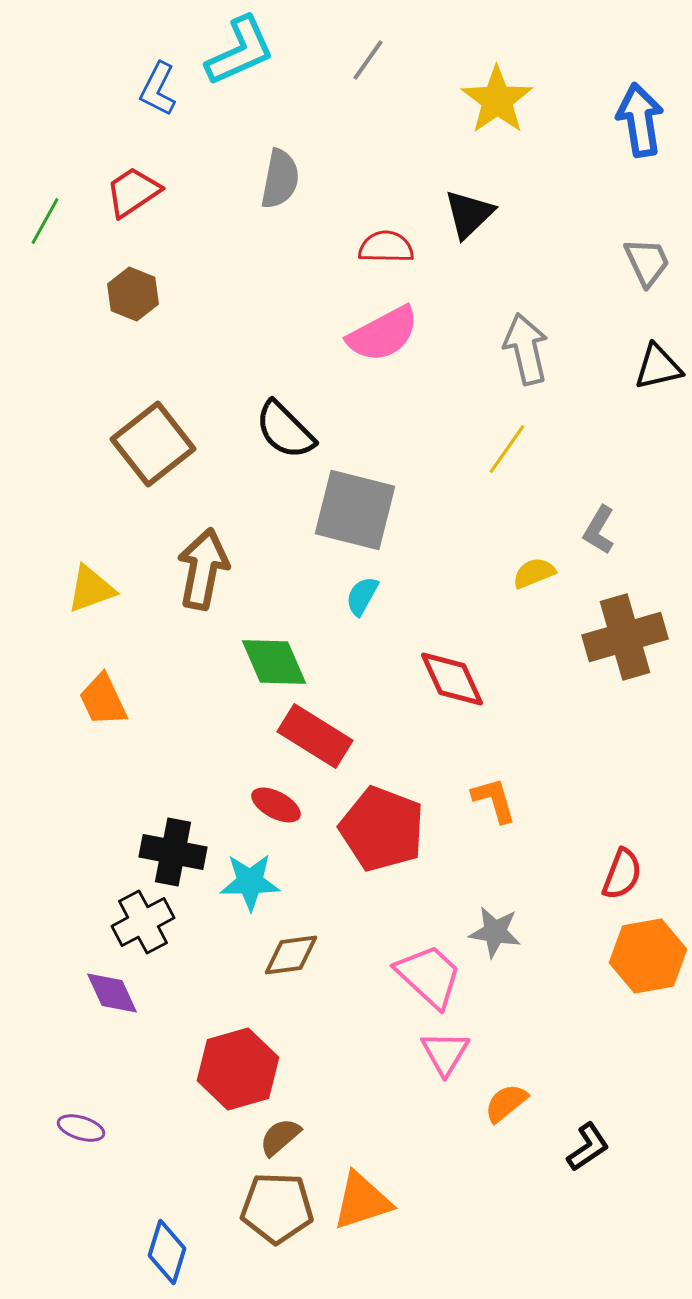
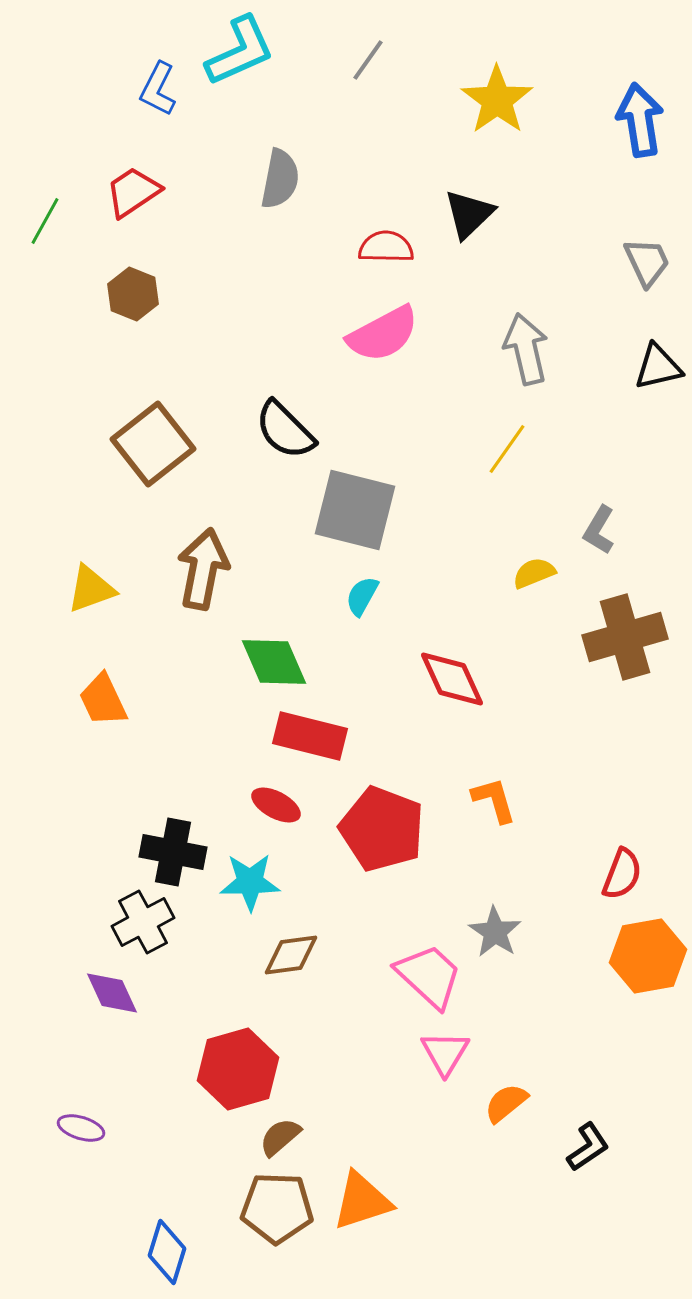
red rectangle at (315, 736): moved 5 px left; rotated 18 degrees counterclockwise
gray star at (495, 932): rotated 24 degrees clockwise
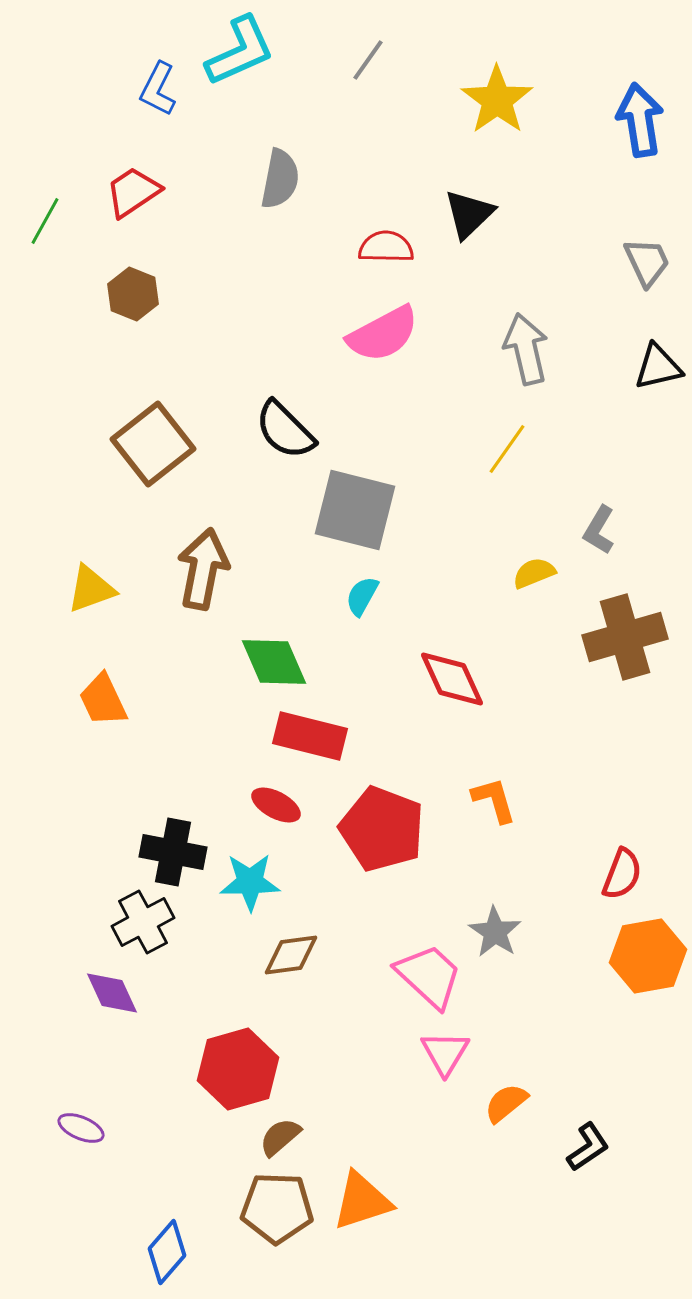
purple ellipse at (81, 1128): rotated 6 degrees clockwise
blue diamond at (167, 1252): rotated 24 degrees clockwise
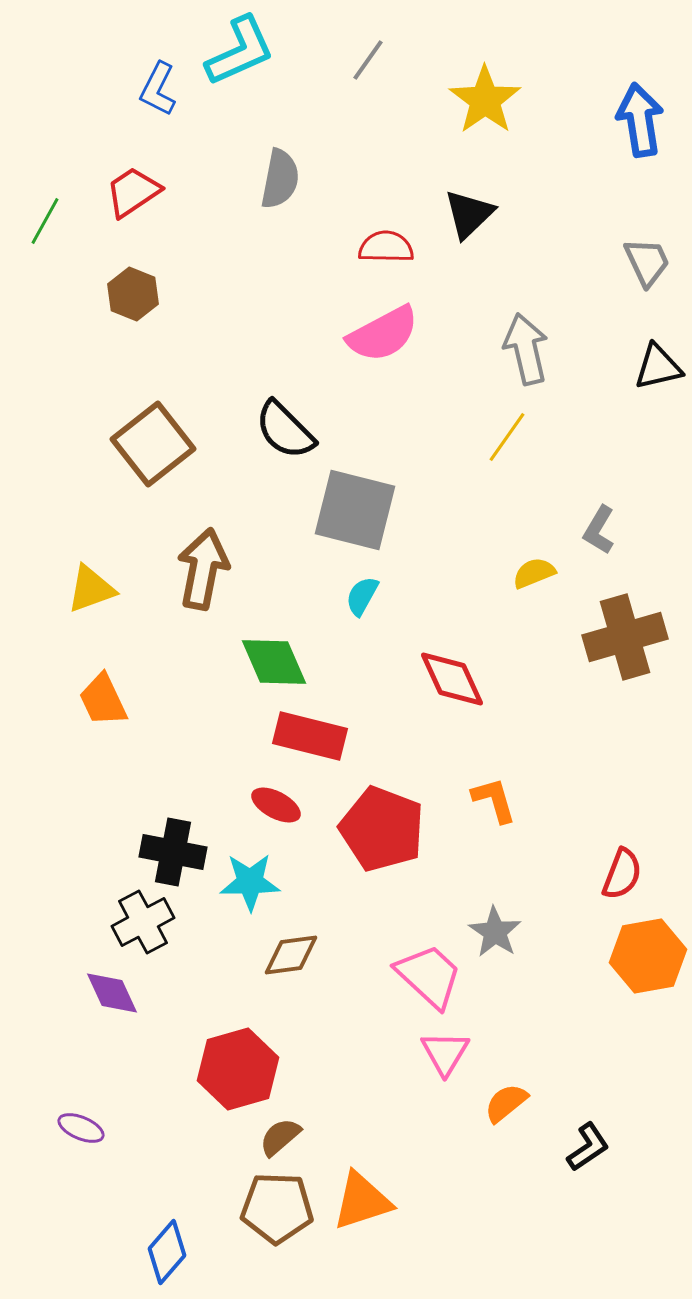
yellow star at (497, 100): moved 12 px left
yellow line at (507, 449): moved 12 px up
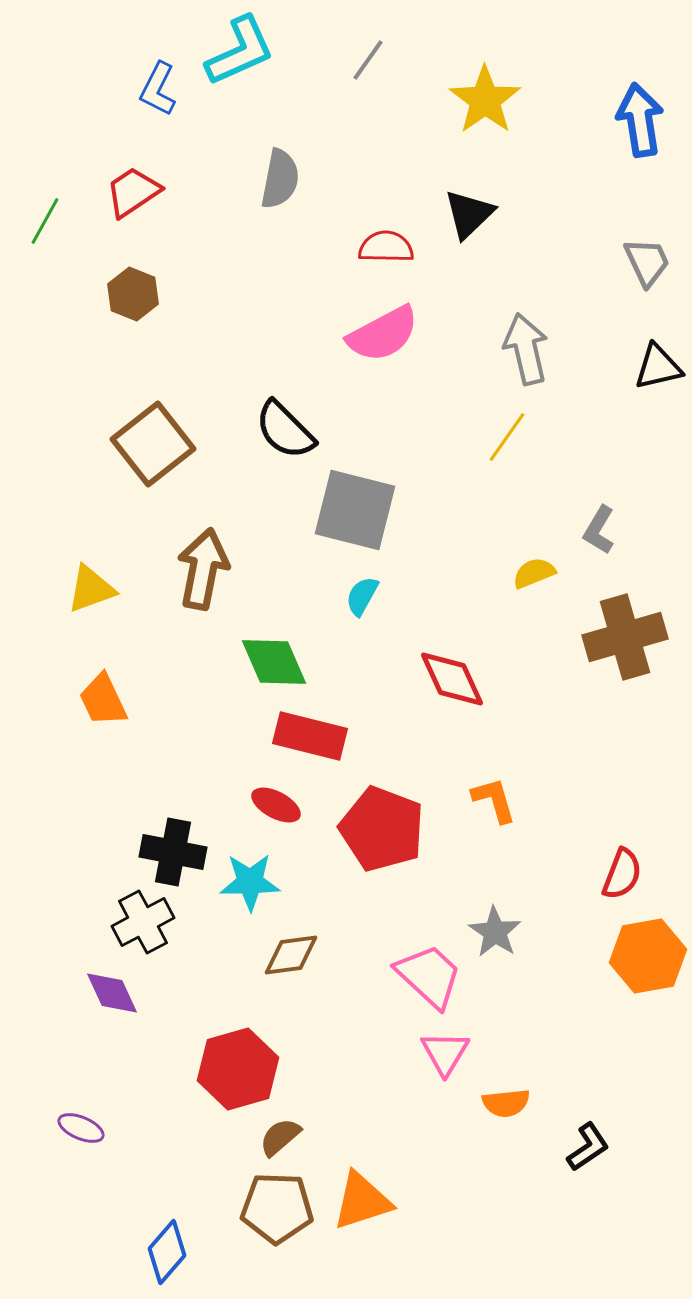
orange semicircle at (506, 1103): rotated 147 degrees counterclockwise
